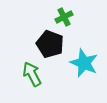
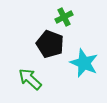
green arrow: moved 2 px left, 5 px down; rotated 20 degrees counterclockwise
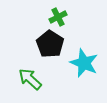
green cross: moved 6 px left
black pentagon: rotated 12 degrees clockwise
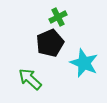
black pentagon: moved 1 px up; rotated 16 degrees clockwise
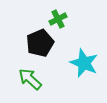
green cross: moved 2 px down
black pentagon: moved 10 px left
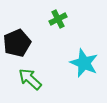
black pentagon: moved 23 px left
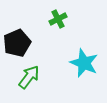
green arrow: moved 1 px left, 2 px up; rotated 85 degrees clockwise
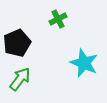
green arrow: moved 9 px left, 2 px down
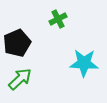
cyan star: rotated 20 degrees counterclockwise
green arrow: rotated 10 degrees clockwise
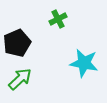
cyan star: rotated 8 degrees clockwise
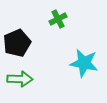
green arrow: rotated 45 degrees clockwise
